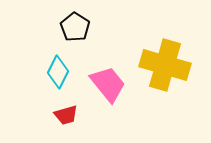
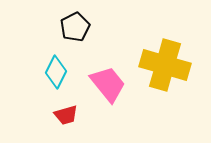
black pentagon: rotated 12 degrees clockwise
cyan diamond: moved 2 px left
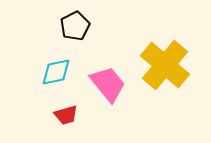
black pentagon: moved 1 px up
yellow cross: rotated 24 degrees clockwise
cyan diamond: rotated 52 degrees clockwise
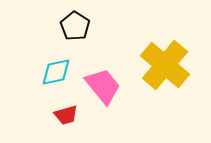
black pentagon: rotated 12 degrees counterclockwise
pink trapezoid: moved 5 px left, 2 px down
